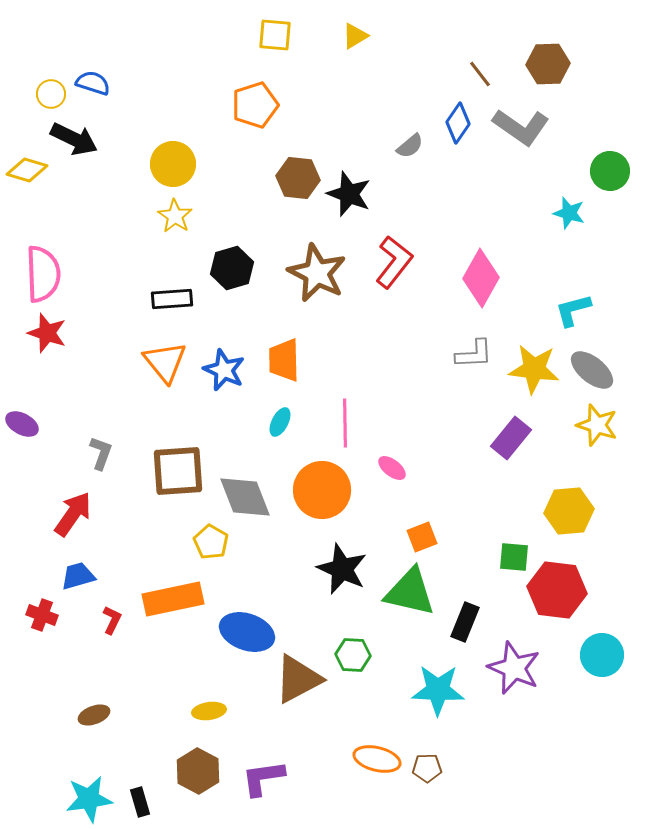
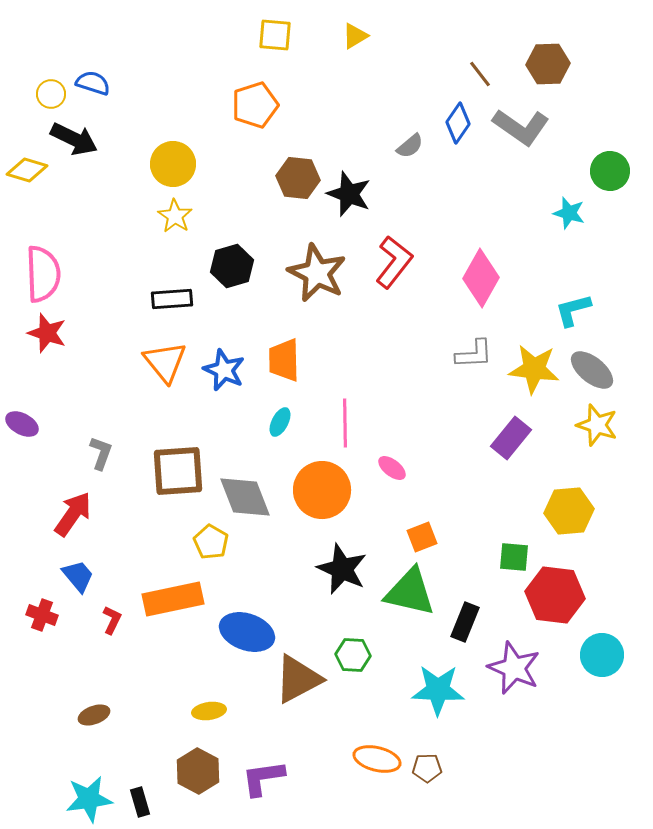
black hexagon at (232, 268): moved 2 px up
blue trapezoid at (78, 576): rotated 66 degrees clockwise
red hexagon at (557, 590): moved 2 px left, 5 px down
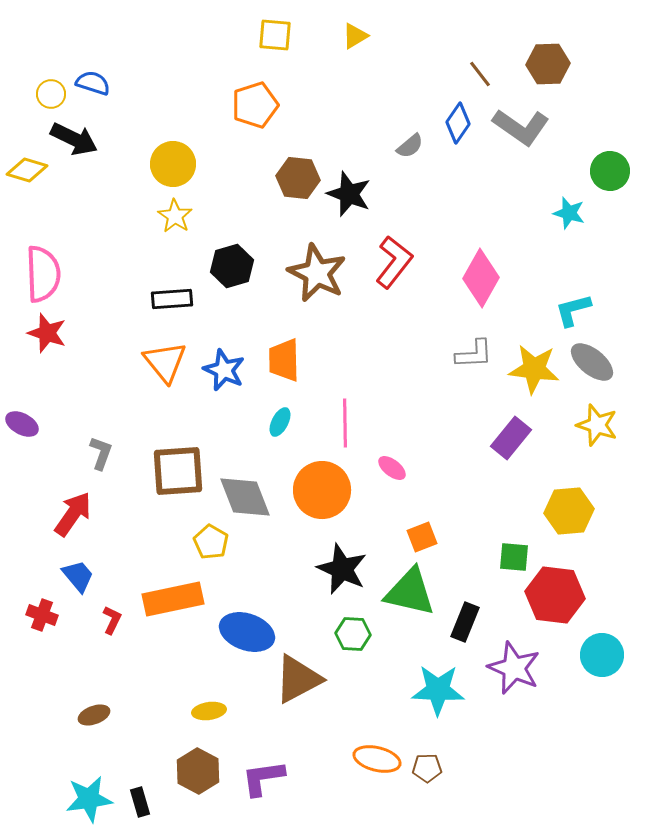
gray ellipse at (592, 370): moved 8 px up
green hexagon at (353, 655): moved 21 px up
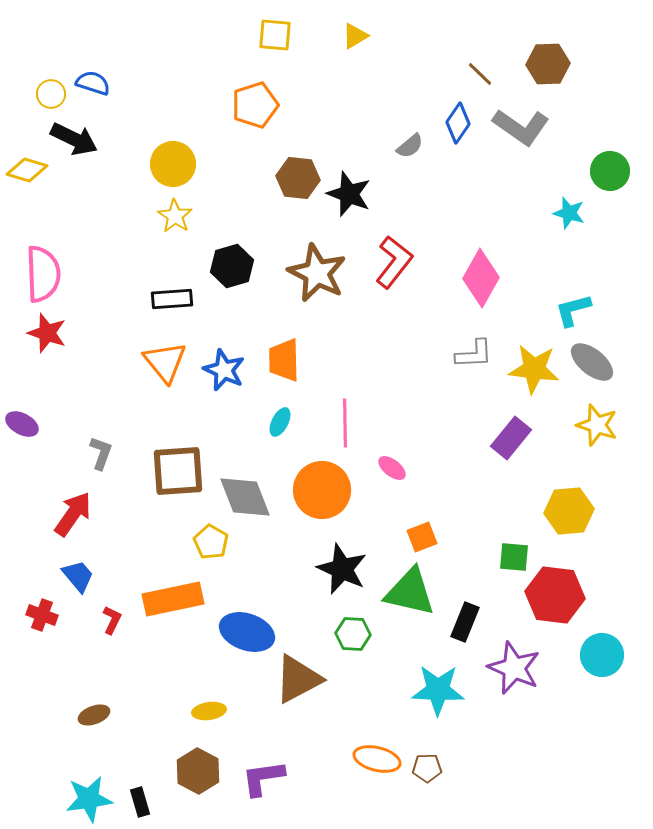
brown line at (480, 74): rotated 8 degrees counterclockwise
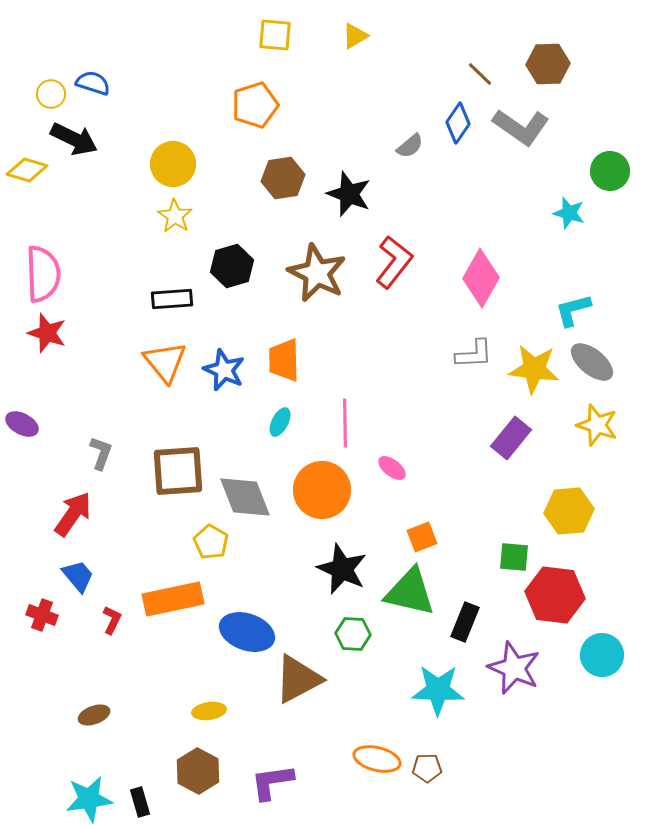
brown hexagon at (298, 178): moved 15 px left; rotated 15 degrees counterclockwise
purple L-shape at (263, 778): moved 9 px right, 4 px down
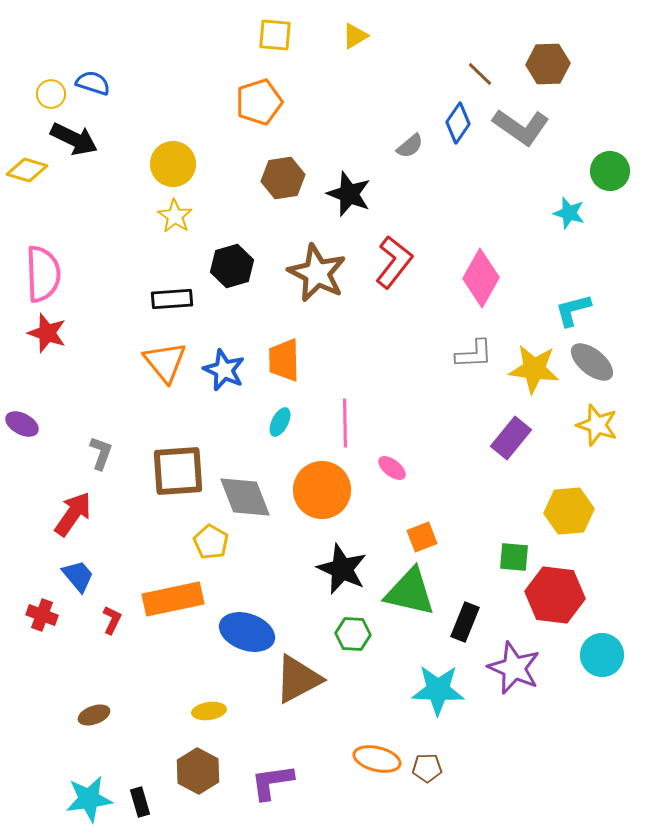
orange pentagon at (255, 105): moved 4 px right, 3 px up
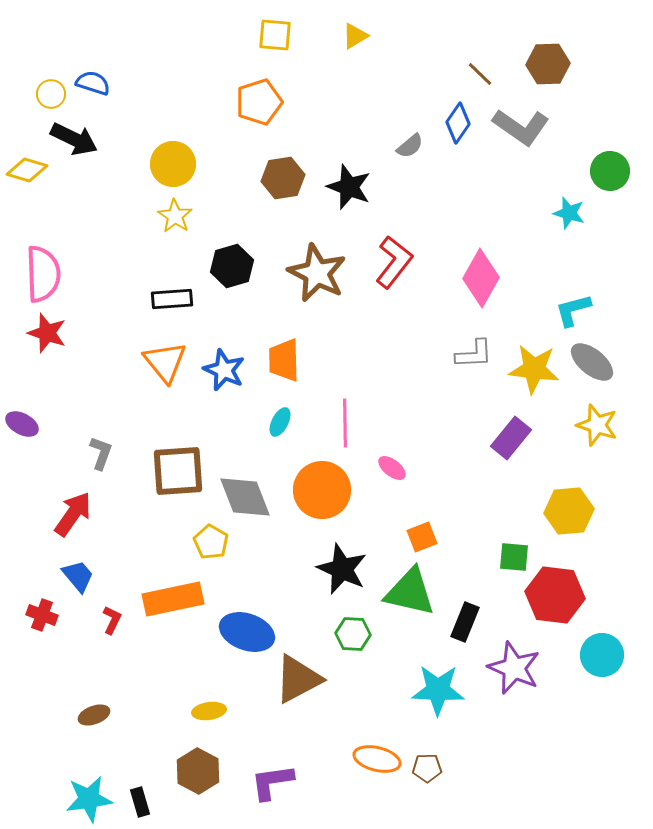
black star at (349, 194): moved 7 px up
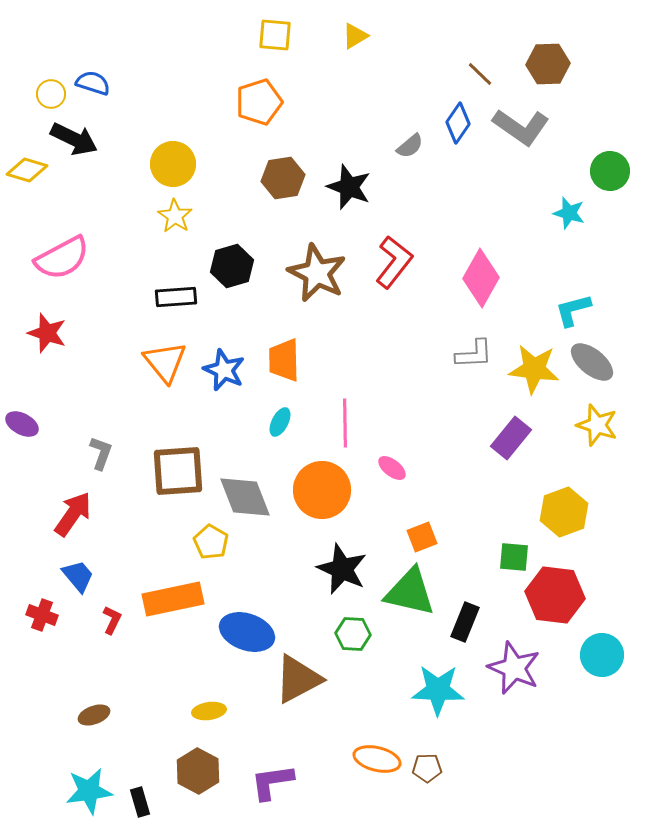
pink semicircle at (43, 274): moved 19 px right, 16 px up; rotated 64 degrees clockwise
black rectangle at (172, 299): moved 4 px right, 2 px up
yellow hexagon at (569, 511): moved 5 px left, 1 px down; rotated 15 degrees counterclockwise
cyan star at (89, 799): moved 8 px up
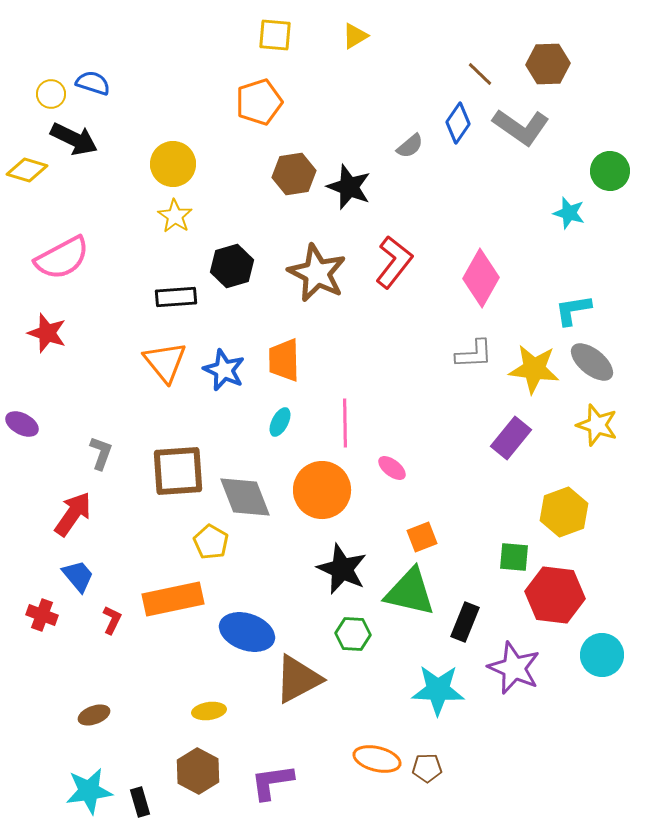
brown hexagon at (283, 178): moved 11 px right, 4 px up
cyan L-shape at (573, 310): rotated 6 degrees clockwise
